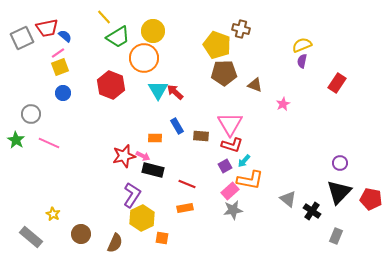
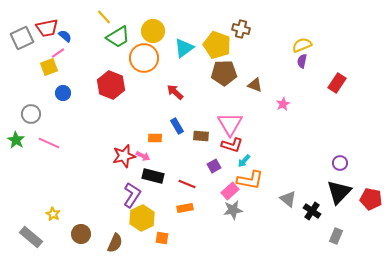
yellow square at (60, 67): moved 11 px left
cyan triangle at (158, 90): moved 26 px right, 42 px up; rotated 25 degrees clockwise
purple square at (225, 166): moved 11 px left
black rectangle at (153, 170): moved 6 px down
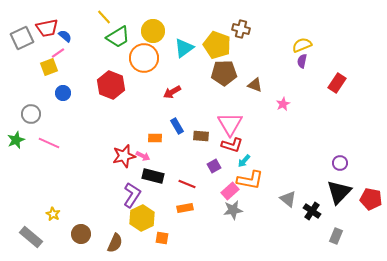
red arrow at (175, 92): moved 3 px left; rotated 72 degrees counterclockwise
green star at (16, 140): rotated 18 degrees clockwise
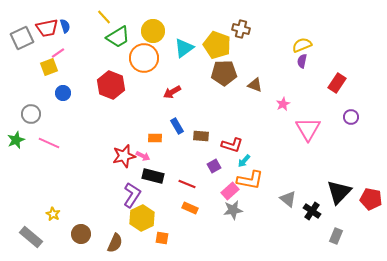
blue semicircle at (65, 36): moved 10 px up; rotated 32 degrees clockwise
pink triangle at (230, 124): moved 78 px right, 5 px down
purple circle at (340, 163): moved 11 px right, 46 px up
orange rectangle at (185, 208): moved 5 px right; rotated 35 degrees clockwise
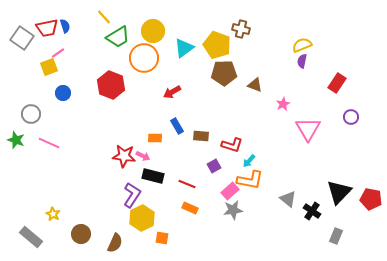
gray square at (22, 38): rotated 30 degrees counterclockwise
green star at (16, 140): rotated 30 degrees counterclockwise
red star at (124, 156): rotated 20 degrees clockwise
cyan arrow at (244, 161): moved 5 px right
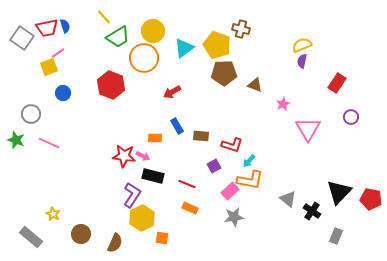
gray star at (233, 210): moved 1 px right, 7 px down
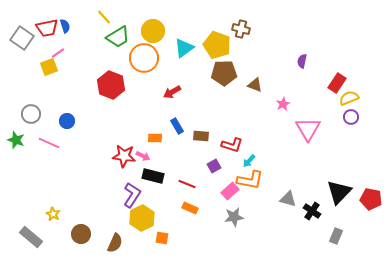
yellow semicircle at (302, 45): moved 47 px right, 53 px down
blue circle at (63, 93): moved 4 px right, 28 px down
gray triangle at (288, 199): rotated 24 degrees counterclockwise
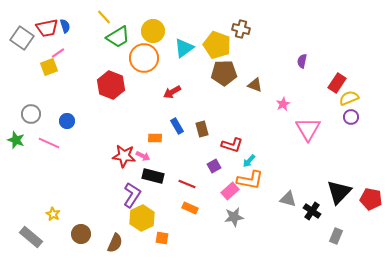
brown rectangle at (201, 136): moved 1 px right, 7 px up; rotated 70 degrees clockwise
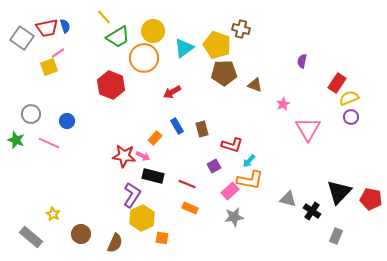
orange rectangle at (155, 138): rotated 48 degrees counterclockwise
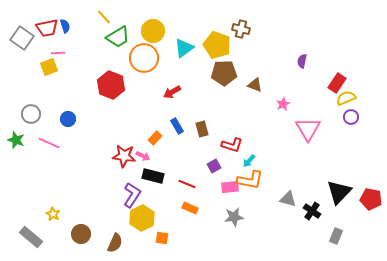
pink line at (58, 53): rotated 32 degrees clockwise
yellow semicircle at (349, 98): moved 3 px left
blue circle at (67, 121): moved 1 px right, 2 px up
pink rectangle at (230, 191): moved 4 px up; rotated 36 degrees clockwise
